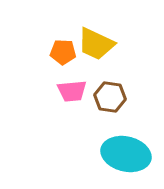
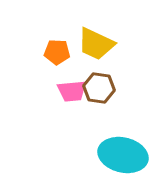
orange pentagon: moved 6 px left
brown hexagon: moved 11 px left, 9 px up
cyan ellipse: moved 3 px left, 1 px down
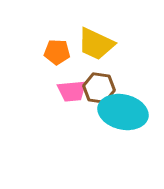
cyan ellipse: moved 43 px up
